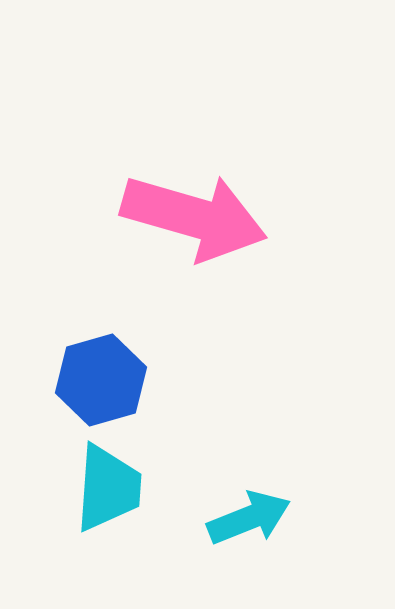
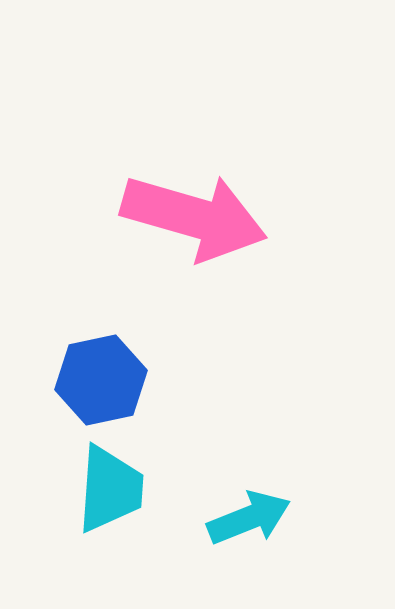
blue hexagon: rotated 4 degrees clockwise
cyan trapezoid: moved 2 px right, 1 px down
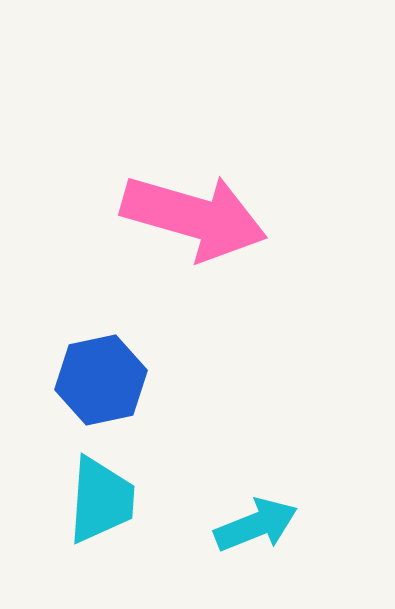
cyan trapezoid: moved 9 px left, 11 px down
cyan arrow: moved 7 px right, 7 px down
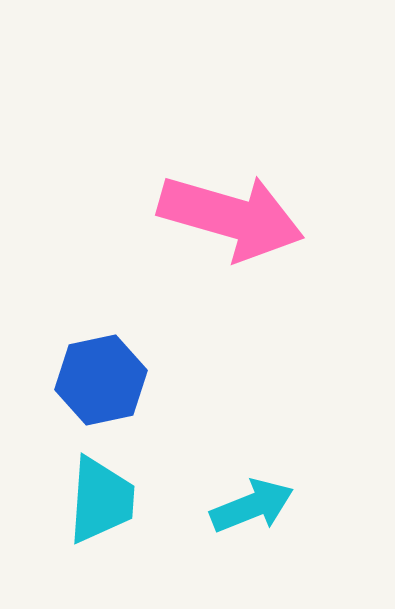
pink arrow: moved 37 px right
cyan arrow: moved 4 px left, 19 px up
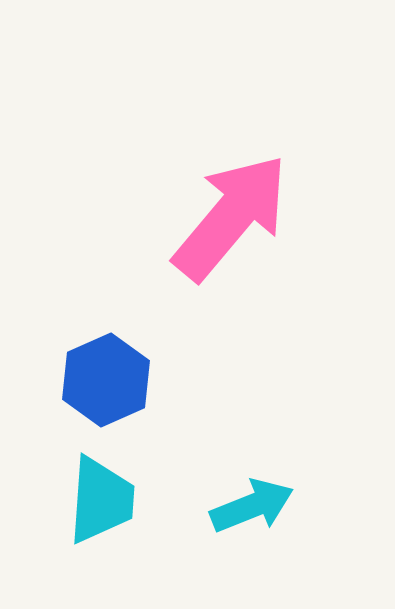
pink arrow: rotated 66 degrees counterclockwise
blue hexagon: moved 5 px right; rotated 12 degrees counterclockwise
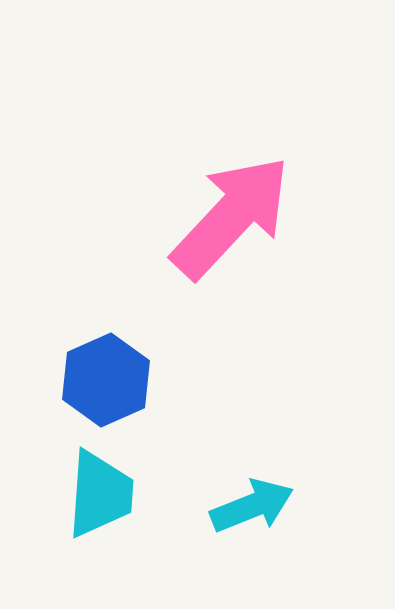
pink arrow: rotated 3 degrees clockwise
cyan trapezoid: moved 1 px left, 6 px up
